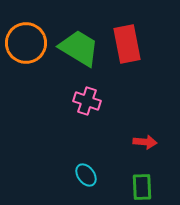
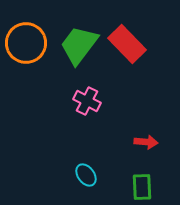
red rectangle: rotated 33 degrees counterclockwise
green trapezoid: moved 3 px up; rotated 84 degrees counterclockwise
pink cross: rotated 8 degrees clockwise
red arrow: moved 1 px right
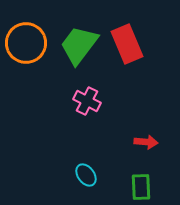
red rectangle: rotated 21 degrees clockwise
green rectangle: moved 1 px left
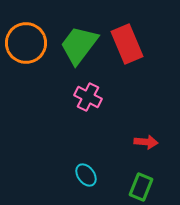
pink cross: moved 1 px right, 4 px up
green rectangle: rotated 24 degrees clockwise
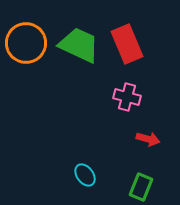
green trapezoid: rotated 78 degrees clockwise
pink cross: moved 39 px right; rotated 12 degrees counterclockwise
red arrow: moved 2 px right, 3 px up; rotated 10 degrees clockwise
cyan ellipse: moved 1 px left
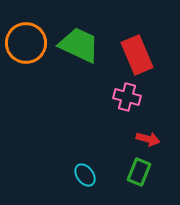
red rectangle: moved 10 px right, 11 px down
green rectangle: moved 2 px left, 15 px up
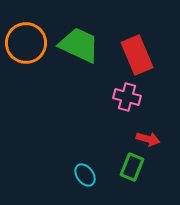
green rectangle: moved 7 px left, 5 px up
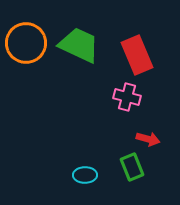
green rectangle: rotated 44 degrees counterclockwise
cyan ellipse: rotated 55 degrees counterclockwise
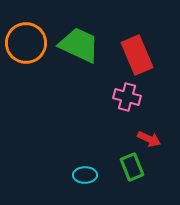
red arrow: moved 1 px right; rotated 10 degrees clockwise
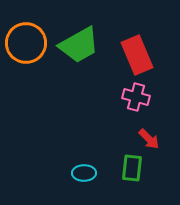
green trapezoid: rotated 126 degrees clockwise
pink cross: moved 9 px right
red arrow: rotated 20 degrees clockwise
green rectangle: moved 1 px down; rotated 28 degrees clockwise
cyan ellipse: moved 1 px left, 2 px up
